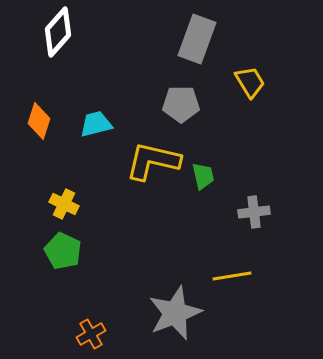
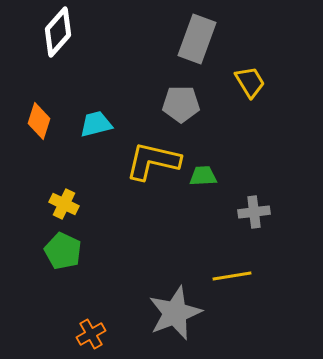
green trapezoid: rotated 80 degrees counterclockwise
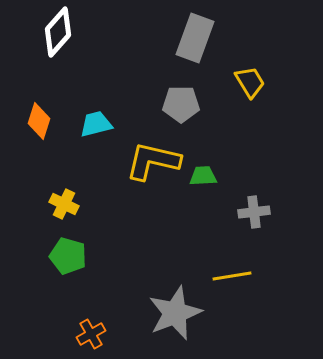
gray rectangle: moved 2 px left, 1 px up
green pentagon: moved 5 px right, 5 px down; rotated 9 degrees counterclockwise
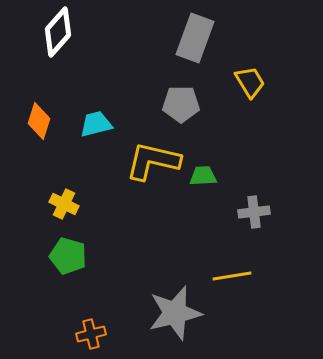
gray star: rotated 8 degrees clockwise
orange cross: rotated 16 degrees clockwise
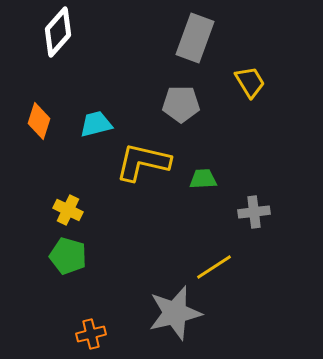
yellow L-shape: moved 10 px left, 1 px down
green trapezoid: moved 3 px down
yellow cross: moved 4 px right, 6 px down
yellow line: moved 18 px left, 9 px up; rotated 24 degrees counterclockwise
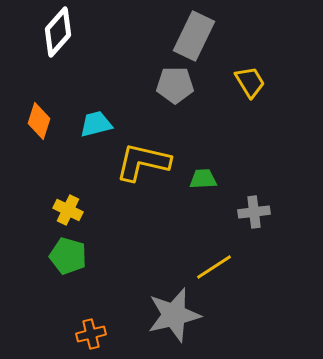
gray rectangle: moved 1 px left, 2 px up; rotated 6 degrees clockwise
gray pentagon: moved 6 px left, 19 px up
gray star: moved 1 px left, 2 px down
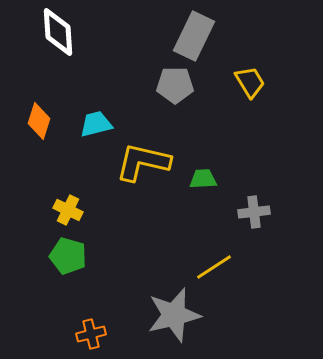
white diamond: rotated 45 degrees counterclockwise
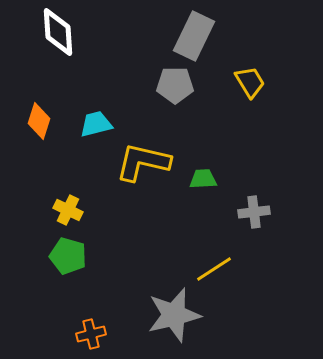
yellow line: moved 2 px down
